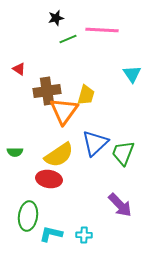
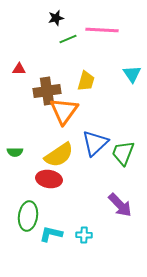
red triangle: rotated 32 degrees counterclockwise
yellow trapezoid: moved 14 px up
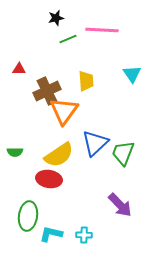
yellow trapezoid: rotated 20 degrees counterclockwise
brown cross: rotated 16 degrees counterclockwise
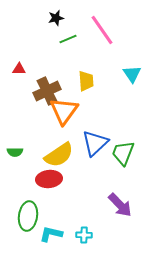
pink line: rotated 52 degrees clockwise
red ellipse: rotated 15 degrees counterclockwise
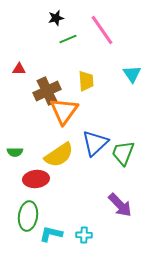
red ellipse: moved 13 px left
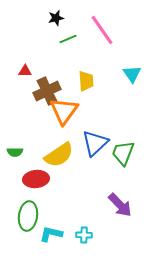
red triangle: moved 6 px right, 2 px down
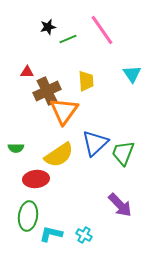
black star: moved 8 px left, 9 px down
red triangle: moved 2 px right, 1 px down
green semicircle: moved 1 px right, 4 px up
cyan cross: rotated 28 degrees clockwise
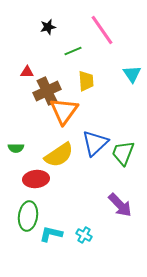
green line: moved 5 px right, 12 px down
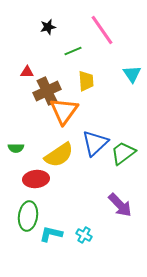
green trapezoid: rotated 32 degrees clockwise
